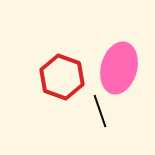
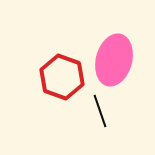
pink ellipse: moved 5 px left, 8 px up
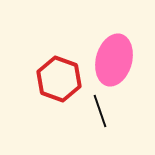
red hexagon: moved 3 px left, 2 px down
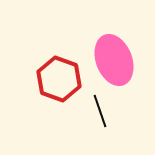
pink ellipse: rotated 36 degrees counterclockwise
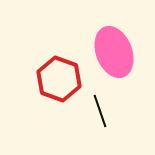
pink ellipse: moved 8 px up
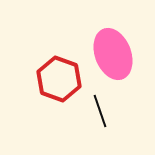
pink ellipse: moved 1 px left, 2 px down
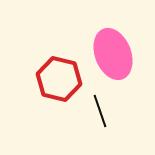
red hexagon: rotated 6 degrees counterclockwise
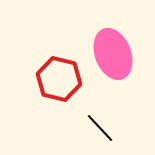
black line: moved 17 px down; rotated 24 degrees counterclockwise
